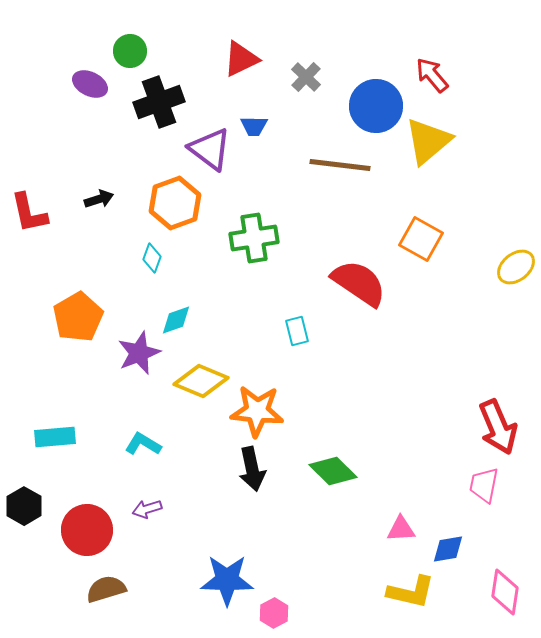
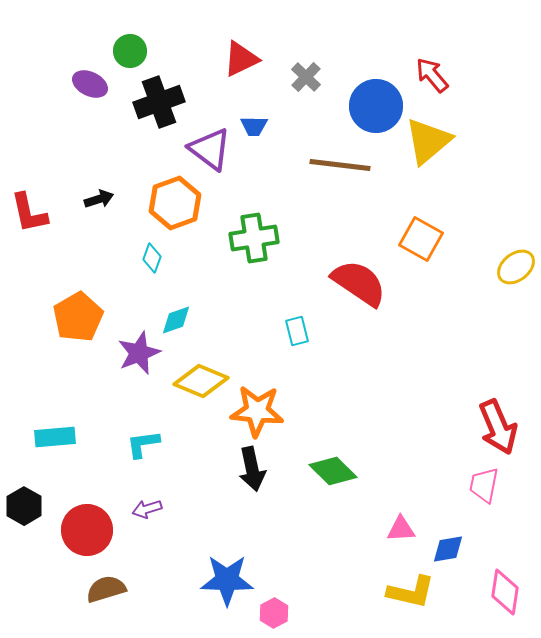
cyan L-shape at (143, 444): rotated 39 degrees counterclockwise
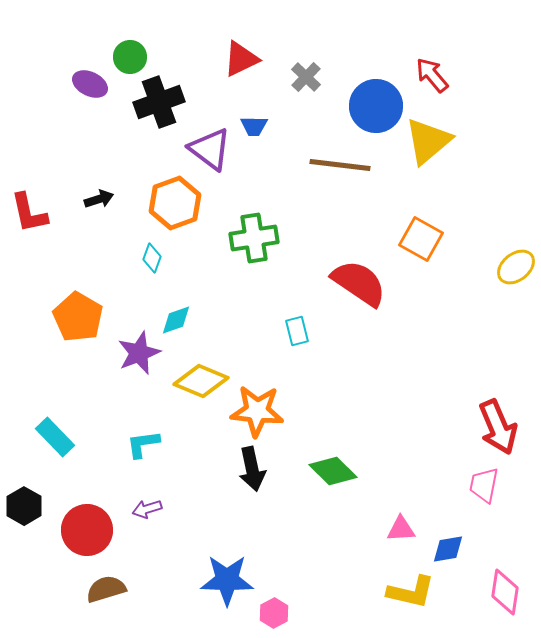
green circle at (130, 51): moved 6 px down
orange pentagon at (78, 317): rotated 12 degrees counterclockwise
cyan rectangle at (55, 437): rotated 51 degrees clockwise
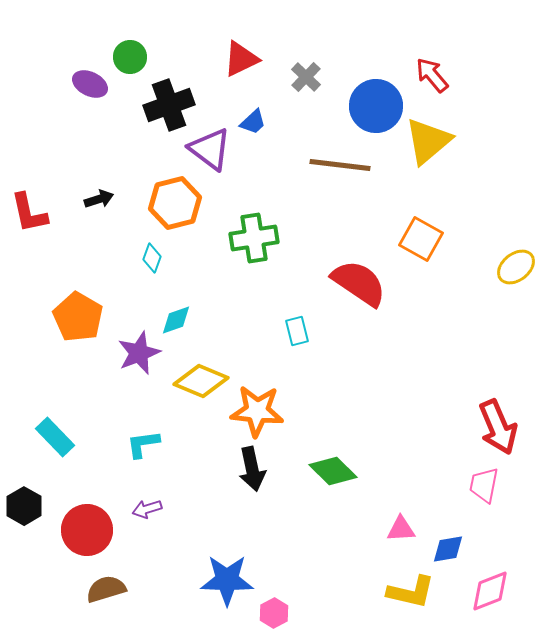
black cross at (159, 102): moved 10 px right, 3 px down
blue trapezoid at (254, 126): moved 1 px left, 4 px up; rotated 44 degrees counterclockwise
orange hexagon at (175, 203): rotated 6 degrees clockwise
pink diamond at (505, 592): moved 15 px left, 1 px up; rotated 60 degrees clockwise
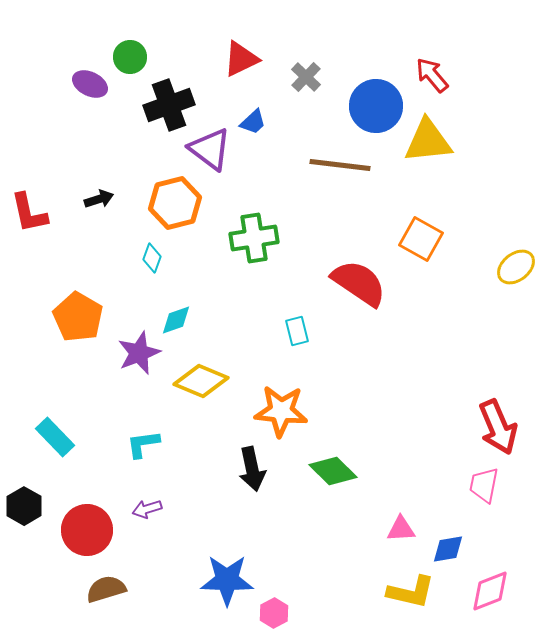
yellow triangle at (428, 141): rotated 34 degrees clockwise
orange star at (257, 411): moved 24 px right
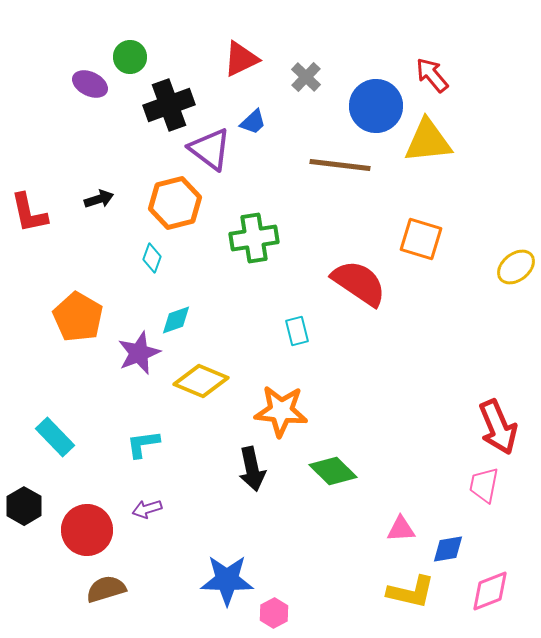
orange square at (421, 239): rotated 12 degrees counterclockwise
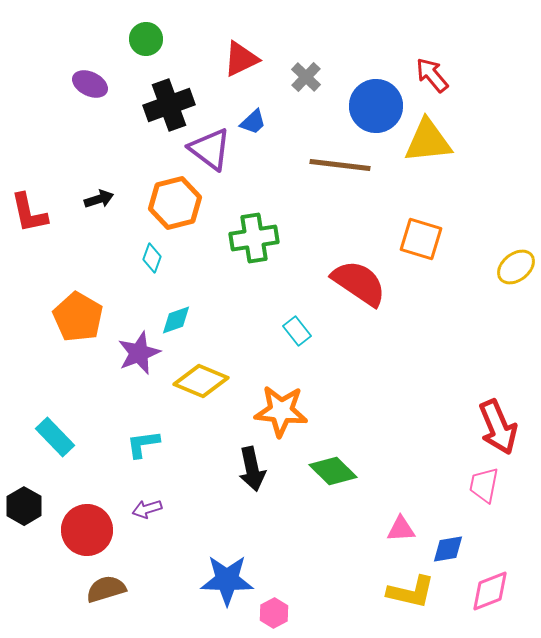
green circle at (130, 57): moved 16 px right, 18 px up
cyan rectangle at (297, 331): rotated 24 degrees counterclockwise
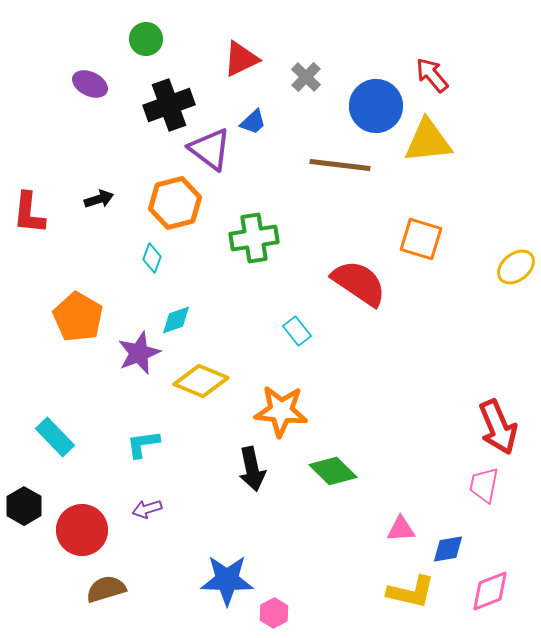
red L-shape at (29, 213): rotated 18 degrees clockwise
red circle at (87, 530): moved 5 px left
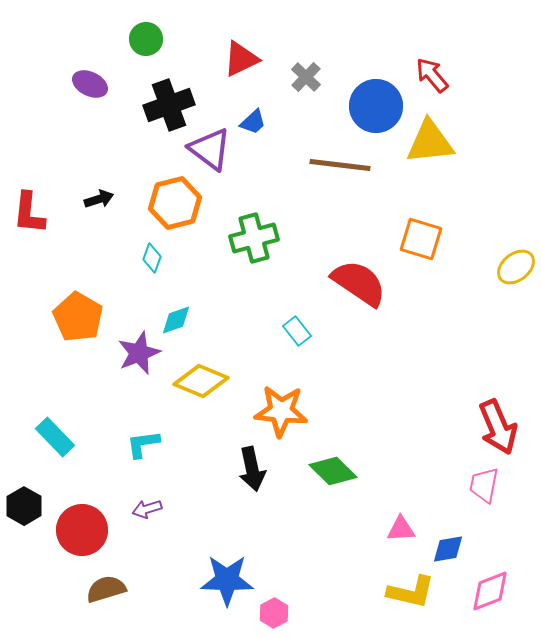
yellow triangle at (428, 141): moved 2 px right, 1 px down
green cross at (254, 238): rotated 6 degrees counterclockwise
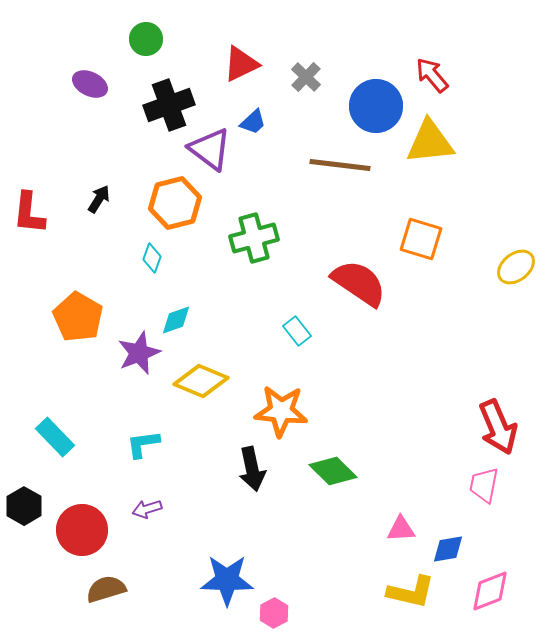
red triangle at (241, 59): moved 5 px down
black arrow at (99, 199): rotated 40 degrees counterclockwise
